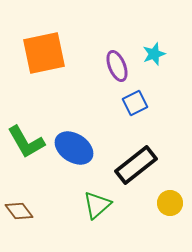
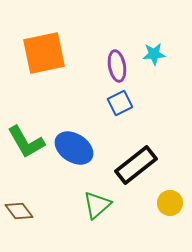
cyan star: rotated 15 degrees clockwise
purple ellipse: rotated 12 degrees clockwise
blue square: moved 15 px left
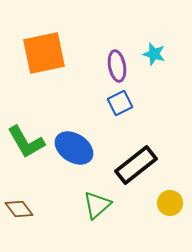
cyan star: rotated 20 degrees clockwise
brown diamond: moved 2 px up
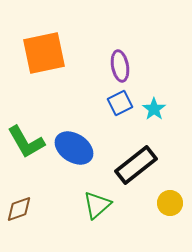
cyan star: moved 55 px down; rotated 20 degrees clockwise
purple ellipse: moved 3 px right
brown diamond: rotated 72 degrees counterclockwise
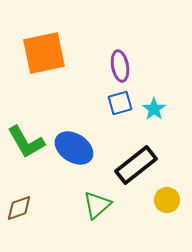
blue square: rotated 10 degrees clockwise
yellow circle: moved 3 px left, 3 px up
brown diamond: moved 1 px up
